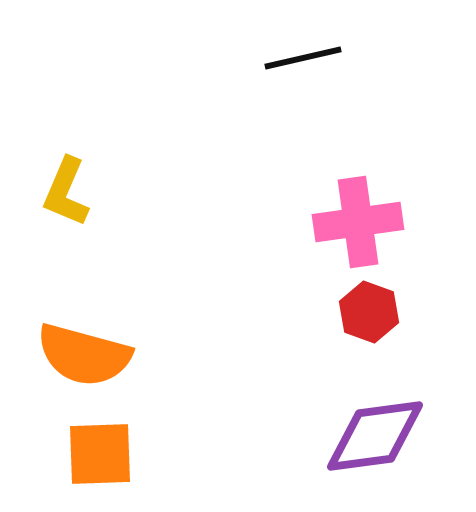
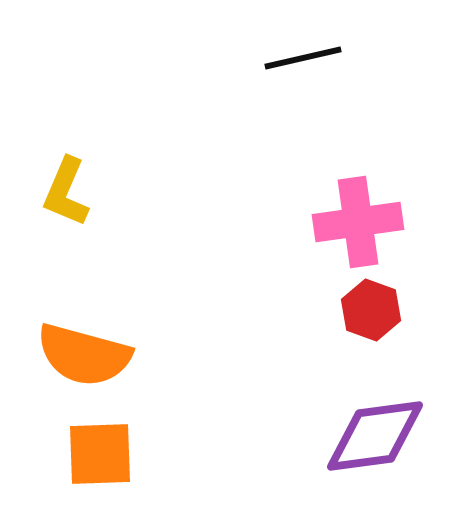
red hexagon: moved 2 px right, 2 px up
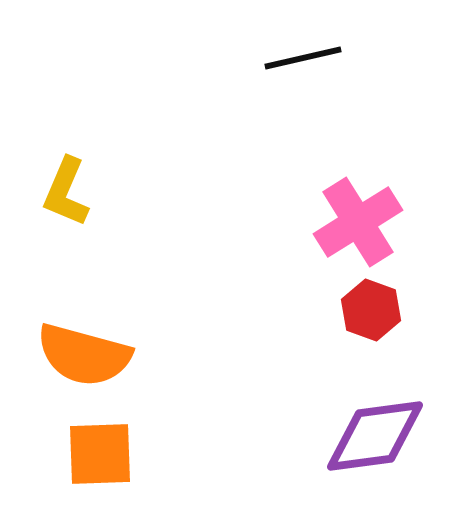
pink cross: rotated 24 degrees counterclockwise
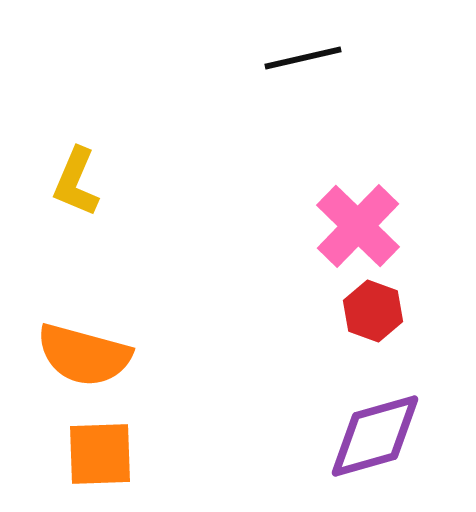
yellow L-shape: moved 10 px right, 10 px up
pink cross: moved 4 px down; rotated 14 degrees counterclockwise
red hexagon: moved 2 px right, 1 px down
purple diamond: rotated 8 degrees counterclockwise
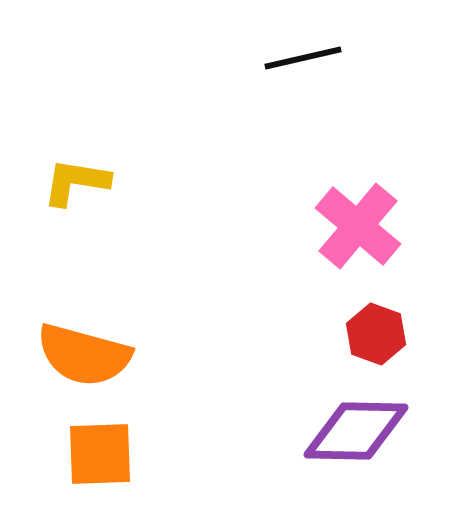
yellow L-shape: rotated 76 degrees clockwise
pink cross: rotated 4 degrees counterclockwise
red hexagon: moved 3 px right, 23 px down
purple diamond: moved 19 px left, 5 px up; rotated 17 degrees clockwise
